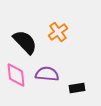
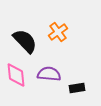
black semicircle: moved 1 px up
purple semicircle: moved 2 px right
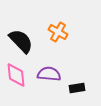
orange cross: rotated 24 degrees counterclockwise
black semicircle: moved 4 px left
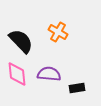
pink diamond: moved 1 px right, 1 px up
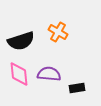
black semicircle: rotated 116 degrees clockwise
pink diamond: moved 2 px right
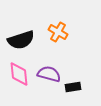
black semicircle: moved 1 px up
purple semicircle: rotated 10 degrees clockwise
black rectangle: moved 4 px left, 1 px up
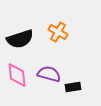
black semicircle: moved 1 px left, 1 px up
pink diamond: moved 2 px left, 1 px down
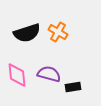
black semicircle: moved 7 px right, 6 px up
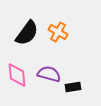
black semicircle: rotated 36 degrees counterclockwise
